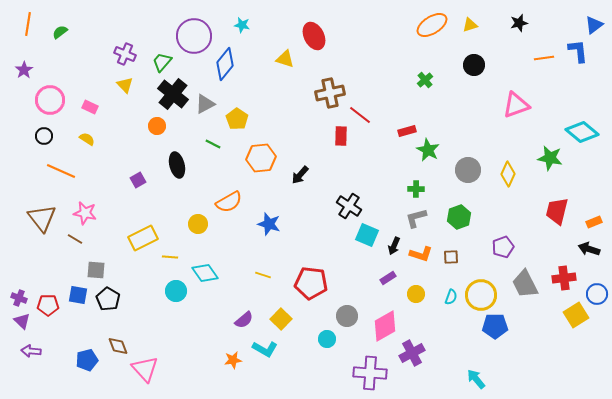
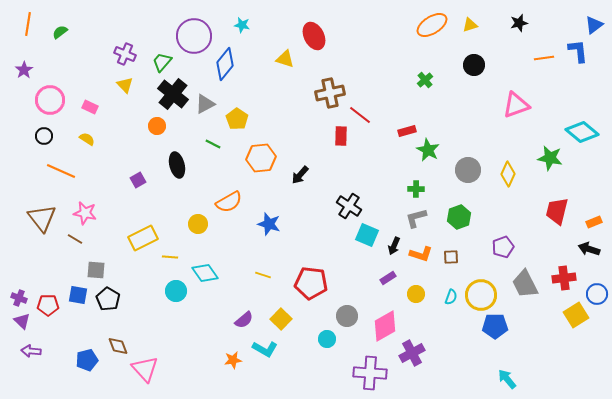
cyan arrow at (476, 379): moved 31 px right
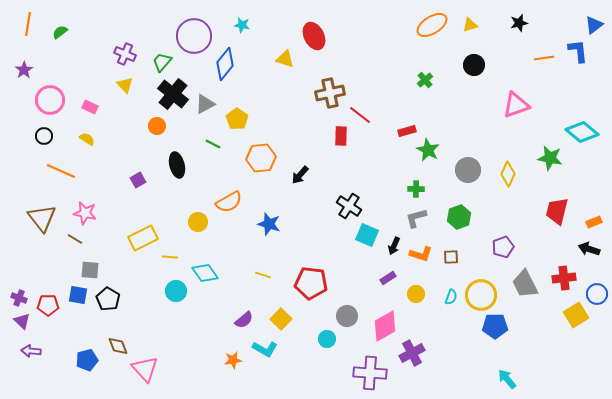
yellow circle at (198, 224): moved 2 px up
gray square at (96, 270): moved 6 px left
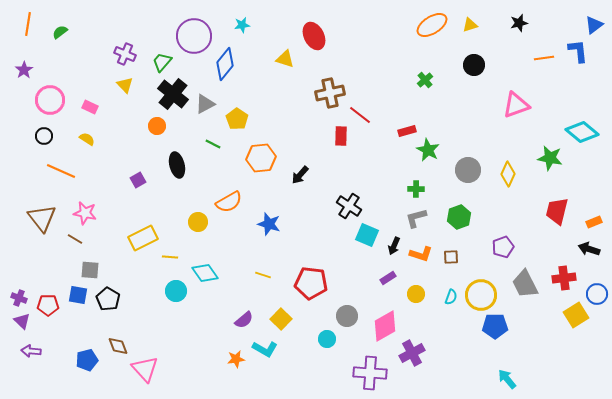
cyan star at (242, 25): rotated 21 degrees counterclockwise
orange star at (233, 360): moved 3 px right, 1 px up
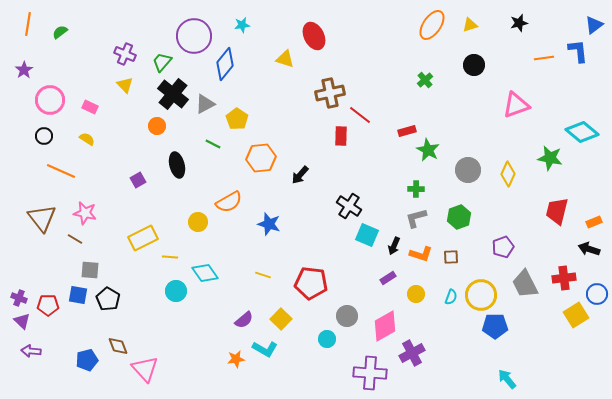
orange ellipse at (432, 25): rotated 24 degrees counterclockwise
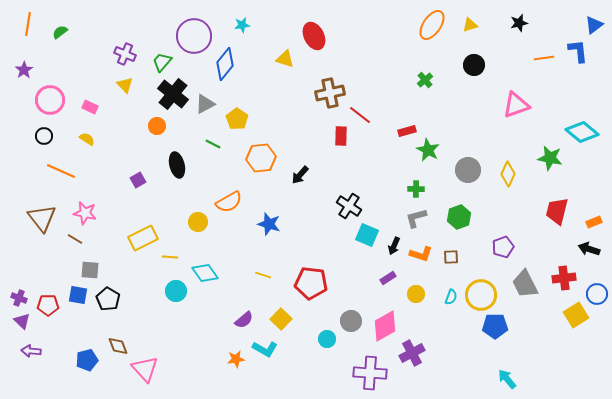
gray circle at (347, 316): moved 4 px right, 5 px down
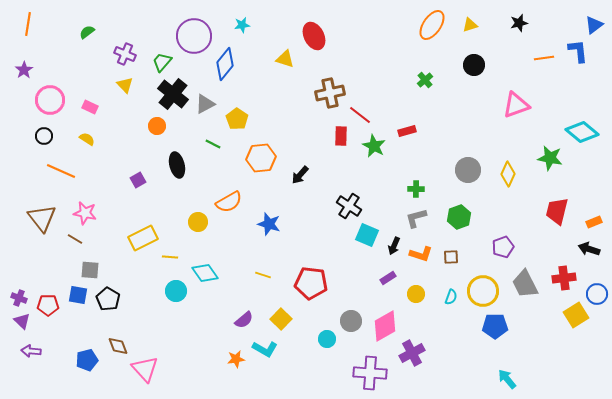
green semicircle at (60, 32): moved 27 px right
green star at (428, 150): moved 54 px left, 4 px up
yellow circle at (481, 295): moved 2 px right, 4 px up
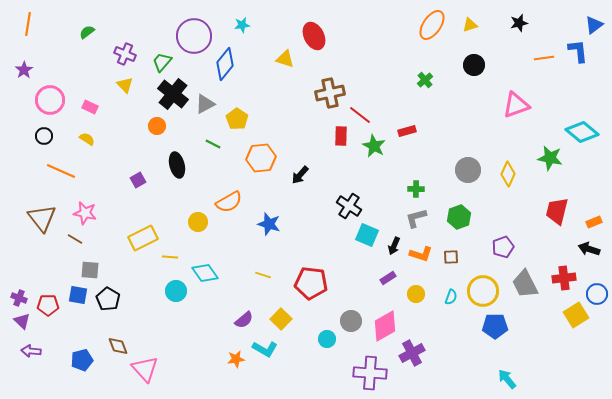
blue pentagon at (87, 360): moved 5 px left
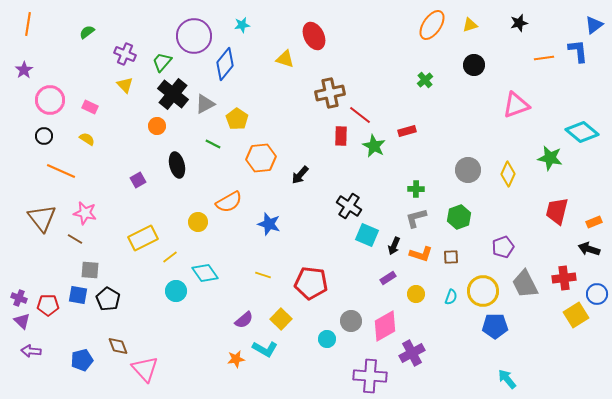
yellow line at (170, 257): rotated 42 degrees counterclockwise
purple cross at (370, 373): moved 3 px down
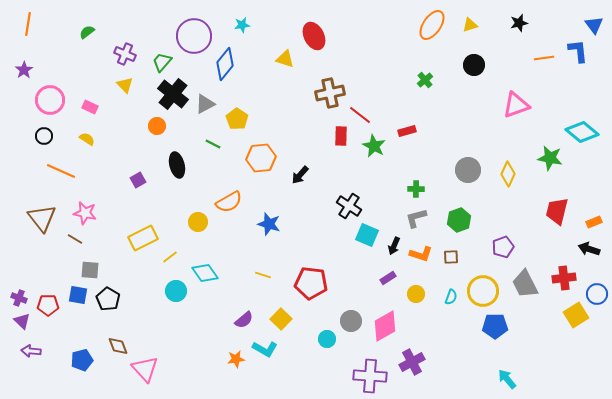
blue triangle at (594, 25): rotated 30 degrees counterclockwise
green hexagon at (459, 217): moved 3 px down
purple cross at (412, 353): moved 9 px down
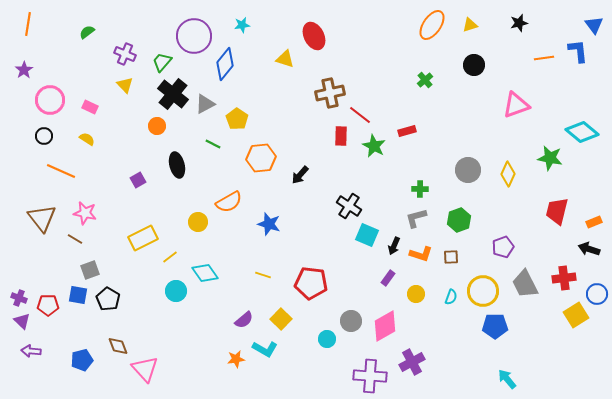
green cross at (416, 189): moved 4 px right
gray square at (90, 270): rotated 24 degrees counterclockwise
purple rectangle at (388, 278): rotated 21 degrees counterclockwise
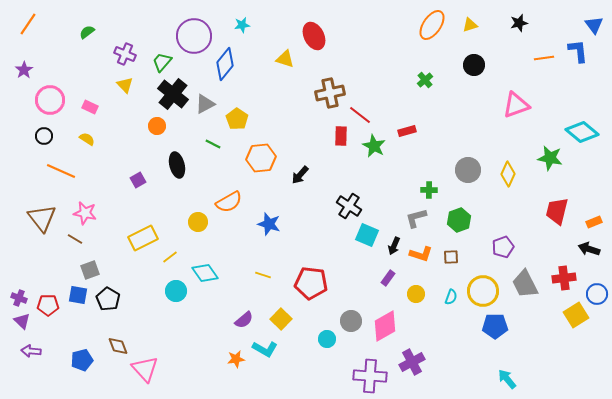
orange line at (28, 24): rotated 25 degrees clockwise
green cross at (420, 189): moved 9 px right, 1 px down
